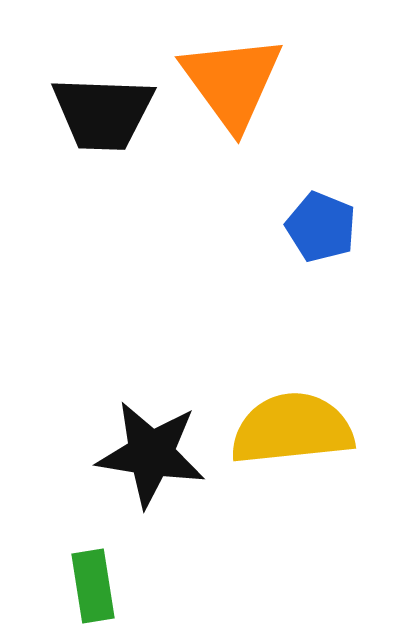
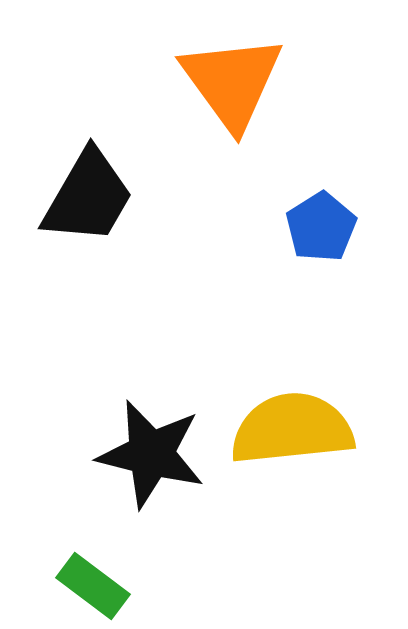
black trapezoid: moved 15 px left, 84 px down; rotated 62 degrees counterclockwise
blue pentagon: rotated 18 degrees clockwise
black star: rotated 5 degrees clockwise
green rectangle: rotated 44 degrees counterclockwise
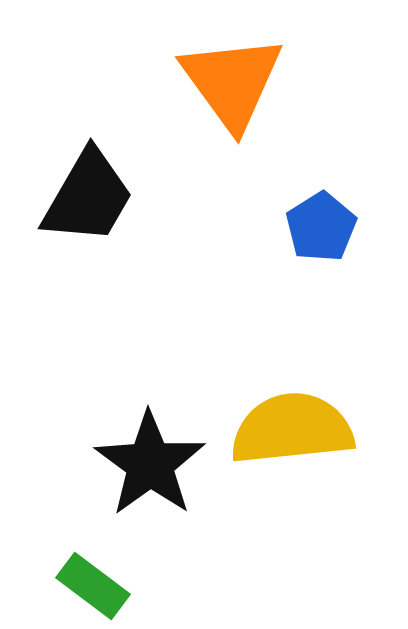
black star: moved 1 px left, 10 px down; rotated 22 degrees clockwise
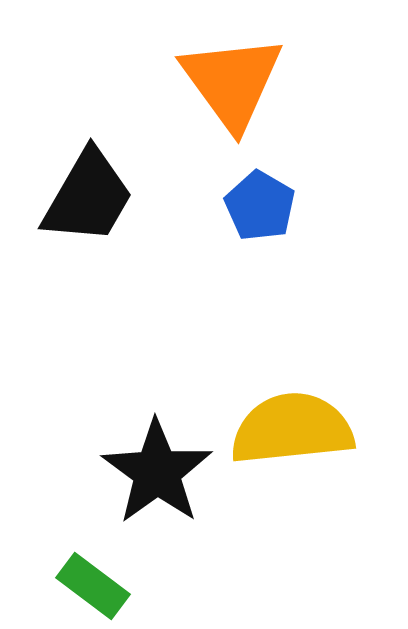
blue pentagon: moved 61 px left, 21 px up; rotated 10 degrees counterclockwise
black star: moved 7 px right, 8 px down
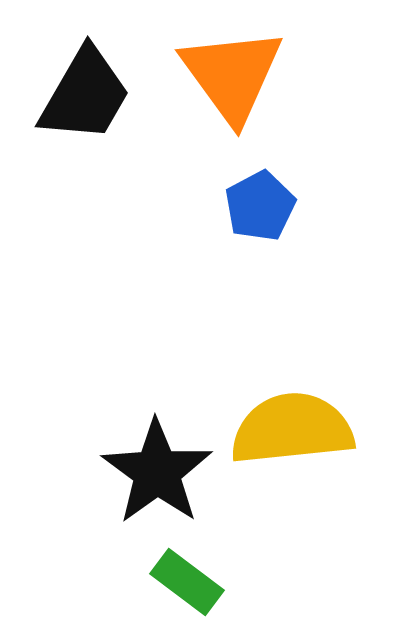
orange triangle: moved 7 px up
black trapezoid: moved 3 px left, 102 px up
blue pentagon: rotated 14 degrees clockwise
green rectangle: moved 94 px right, 4 px up
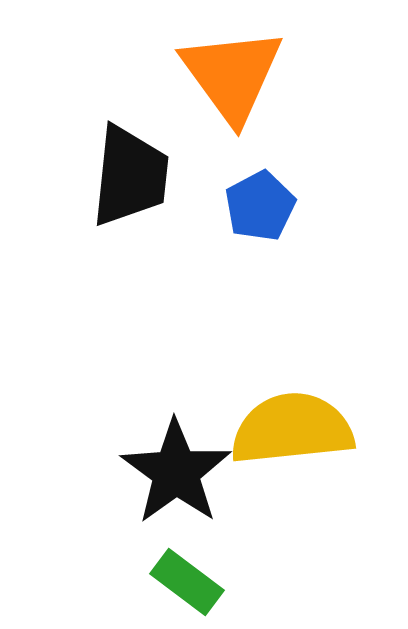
black trapezoid: moved 45 px right, 81 px down; rotated 24 degrees counterclockwise
black star: moved 19 px right
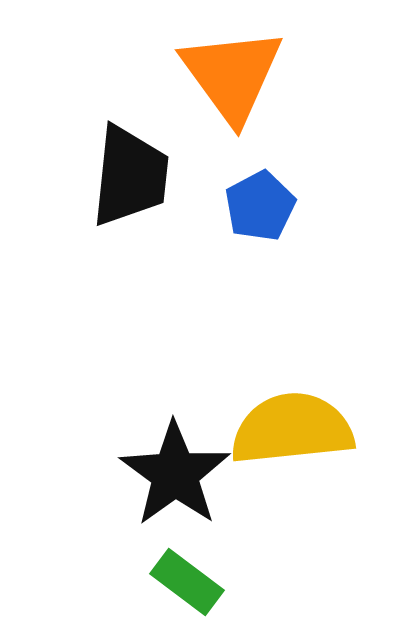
black star: moved 1 px left, 2 px down
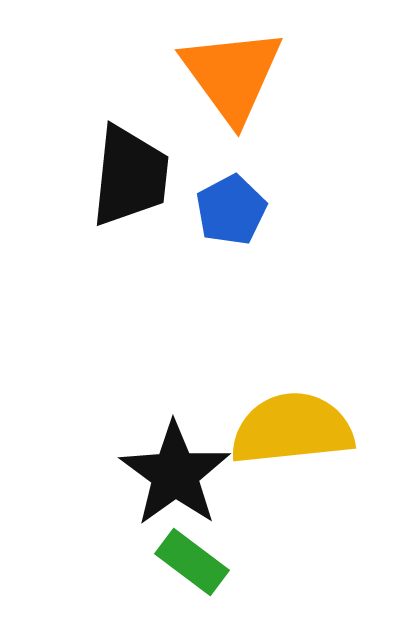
blue pentagon: moved 29 px left, 4 px down
green rectangle: moved 5 px right, 20 px up
